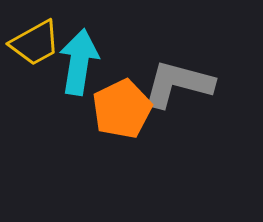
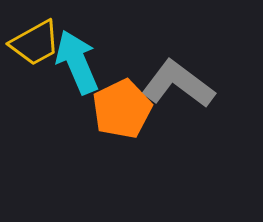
cyan arrow: moved 2 px left; rotated 32 degrees counterclockwise
gray L-shape: rotated 22 degrees clockwise
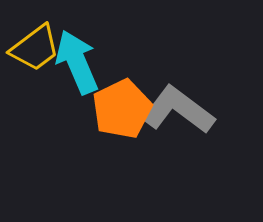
yellow trapezoid: moved 5 px down; rotated 8 degrees counterclockwise
gray L-shape: moved 26 px down
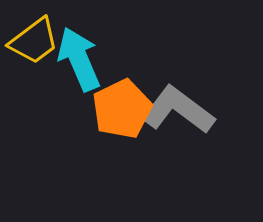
yellow trapezoid: moved 1 px left, 7 px up
cyan arrow: moved 2 px right, 3 px up
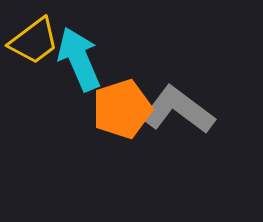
orange pentagon: rotated 8 degrees clockwise
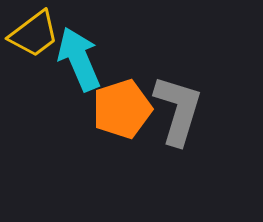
yellow trapezoid: moved 7 px up
gray L-shape: rotated 70 degrees clockwise
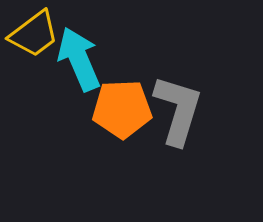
orange pentagon: rotated 16 degrees clockwise
